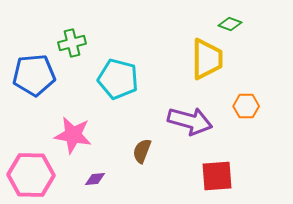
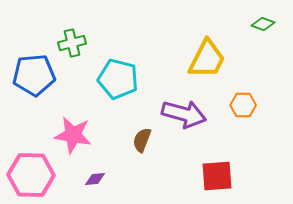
green diamond: moved 33 px right
yellow trapezoid: rotated 27 degrees clockwise
orange hexagon: moved 3 px left, 1 px up
purple arrow: moved 6 px left, 7 px up
brown semicircle: moved 11 px up
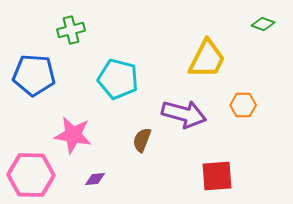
green cross: moved 1 px left, 13 px up
blue pentagon: rotated 9 degrees clockwise
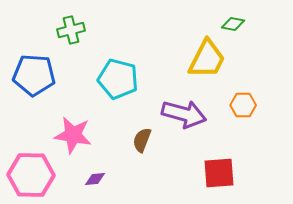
green diamond: moved 30 px left; rotated 10 degrees counterclockwise
red square: moved 2 px right, 3 px up
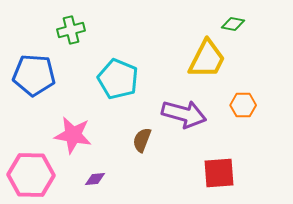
cyan pentagon: rotated 9 degrees clockwise
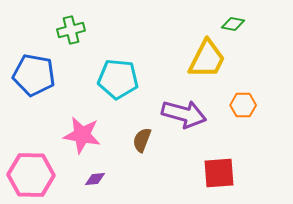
blue pentagon: rotated 6 degrees clockwise
cyan pentagon: rotated 18 degrees counterclockwise
pink star: moved 9 px right
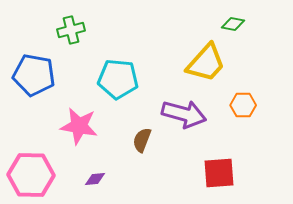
yellow trapezoid: moved 1 px left, 4 px down; rotated 15 degrees clockwise
pink star: moved 3 px left, 9 px up
